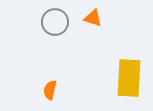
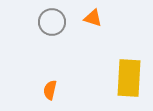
gray circle: moved 3 px left
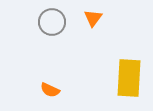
orange triangle: rotated 48 degrees clockwise
orange semicircle: rotated 78 degrees counterclockwise
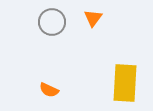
yellow rectangle: moved 4 px left, 5 px down
orange semicircle: moved 1 px left
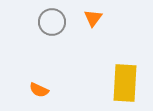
orange semicircle: moved 10 px left
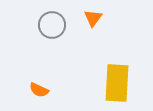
gray circle: moved 3 px down
yellow rectangle: moved 8 px left
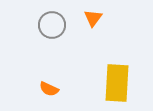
orange semicircle: moved 10 px right, 1 px up
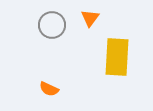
orange triangle: moved 3 px left
yellow rectangle: moved 26 px up
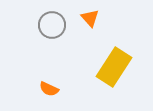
orange triangle: rotated 18 degrees counterclockwise
yellow rectangle: moved 3 px left, 10 px down; rotated 30 degrees clockwise
